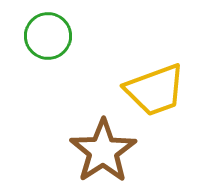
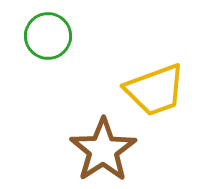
brown star: moved 1 px up
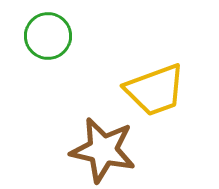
brown star: rotated 26 degrees counterclockwise
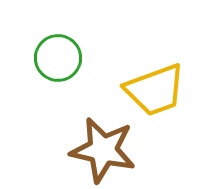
green circle: moved 10 px right, 22 px down
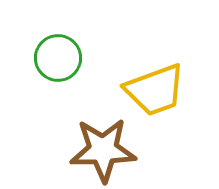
brown star: rotated 14 degrees counterclockwise
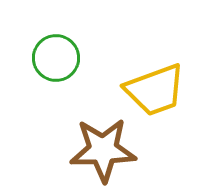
green circle: moved 2 px left
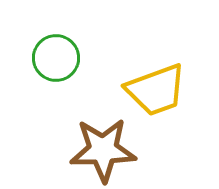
yellow trapezoid: moved 1 px right
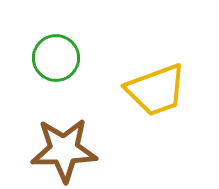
brown star: moved 39 px left
